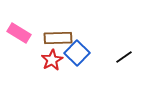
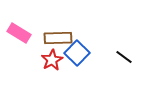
black line: rotated 72 degrees clockwise
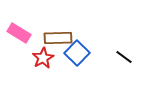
red star: moved 9 px left, 2 px up
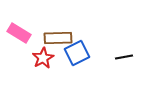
blue square: rotated 20 degrees clockwise
black line: rotated 48 degrees counterclockwise
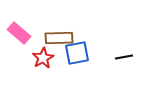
pink rectangle: rotated 10 degrees clockwise
brown rectangle: moved 1 px right
blue square: rotated 15 degrees clockwise
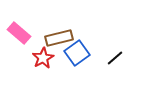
brown rectangle: rotated 12 degrees counterclockwise
blue square: rotated 25 degrees counterclockwise
black line: moved 9 px left, 1 px down; rotated 30 degrees counterclockwise
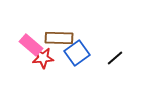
pink rectangle: moved 12 px right, 12 px down
brown rectangle: rotated 16 degrees clockwise
red star: rotated 25 degrees clockwise
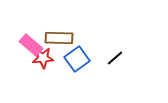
blue square: moved 6 px down
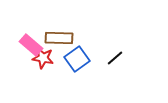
red star: rotated 15 degrees clockwise
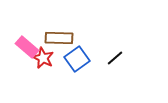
pink rectangle: moved 4 px left, 2 px down
red star: rotated 15 degrees clockwise
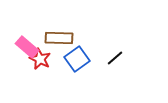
red star: moved 3 px left, 1 px down
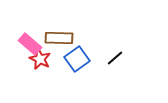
pink rectangle: moved 3 px right, 3 px up
